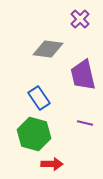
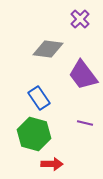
purple trapezoid: rotated 24 degrees counterclockwise
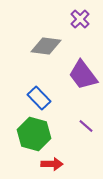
gray diamond: moved 2 px left, 3 px up
blue rectangle: rotated 10 degrees counterclockwise
purple line: moved 1 px right, 3 px down; rotated 28 degrees clockwise
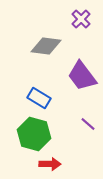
purple cross: moved 1 px right
purple trapezoid: moved 1 px left, 1 px down
blue rectangle: rotated 15 degrees counterclockwise
purple line: moved 2 px right, 2 px up
red arrow: moved 2 px left
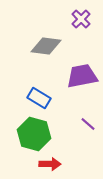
purple trapezoid: rotated 116 degrees clockwise
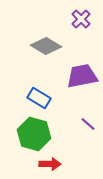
gray diamond: rotated 24 degrees clockwise
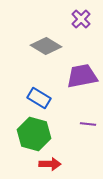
purple line: rotated 35 degrees counterclockwise
